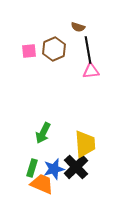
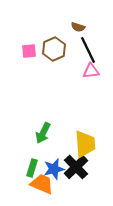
black line: rotated 16 degrees counterclockwise
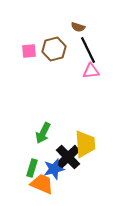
brown hexagon: rotated 10 degrees clockwise
black cross: moved 8 px left, 10 px up
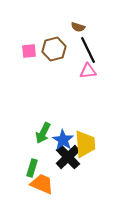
pink triangle: moved 3 px left
blue star: moved 9 px right, 29 px up; rotated 25 degrees counterclockwise
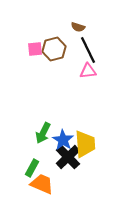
pink square: moved 6 px right, 2 px up
green rectangle: rotated 12 degrees clockwise
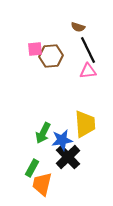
brown hexagon: moved 3 px left, 7 px down; rotated 10 degrees clockwise
blue star: moved 1 px left; rotated 30 degrees clockwise
yellow trapezoid: moved 20 px up
orange trapezoid: rotated 100 degrees counterclockwise
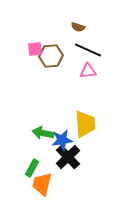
black line: rotated 40 degrees counterclockwise
green arrow: rotated 75 degrees clockwise
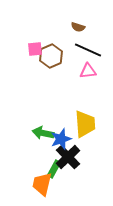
brown hexagon: rotated 20 degrees counterclockwise
blue star: moved 1 px left, 1 px up; rotated 10 degrees counterclockwise
green rectangle: moved 22 px right, 1 px down
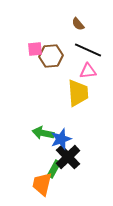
brown semicircle: moved 3 px up; rotated 32 degrees clockwise
brown hexagon: rotated 20 degrees clockwise
yellow trapezoid: moved 7 px left, 31 px up
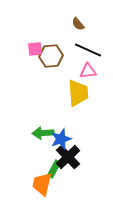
green arrow: rotated 15 degrees counterclockwise
